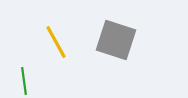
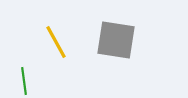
gray square: rotated 9 degrees counterclockwise
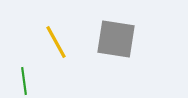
gray square: moved 1 px up
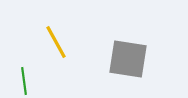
gray square: moved 12 px right, 20 px down
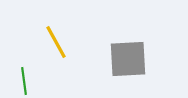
gray square: rotated 12 degrees counterclockwise
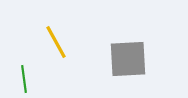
green line: moved 2 px up
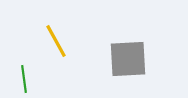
yellow line: moved 1 px up
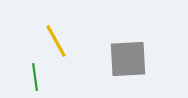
green line: moved 11 px right, 2 px up
